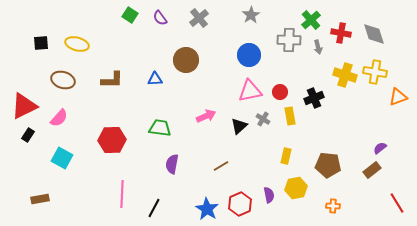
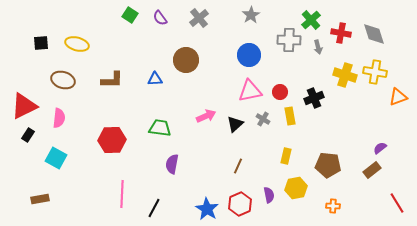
pink semicircle at (59, 118): rotated 36 degrees counterclockwise
black triangle at (239, 126): moved 4 px left, 2 px up
cyan square at (62, 158): moved 6 px left
brown line at (221, 166): moved 17 px right; rotated 35 degrees counterclockwise
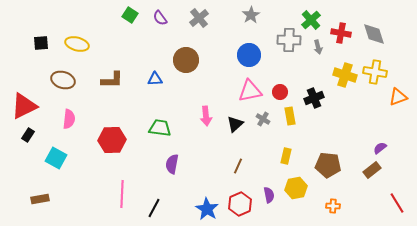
pink arrow at (206, 116): rotated 108 degrees clockwise
pink semicircle at (59, 118): moved 10 px right, 1 px down
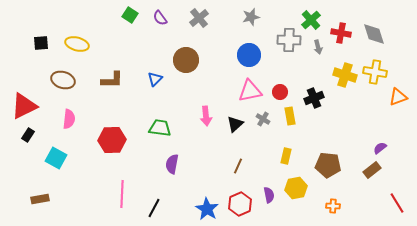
gray star at (251, 15): moved 2 px down; rotated 18 degrees clockwise
blue triangle at (155, 79): rotated 42 degrees counterclockwise
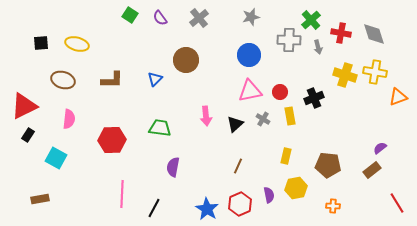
purple semicircle at (172, 164): moved 1 px right, 3 px down
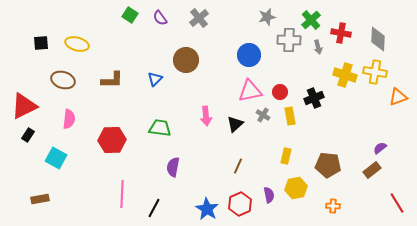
gray star at (251, 17): moved 16 px right
gray diamond at (374, 34): moved 4 px right, 5 px down; rotated 20 degrees clockwise
gray cross at (263, 119): moved 4 px up
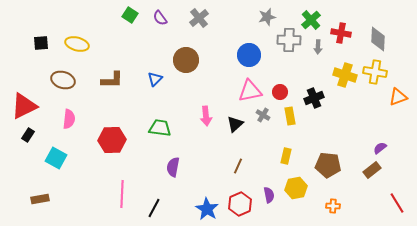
gray arrow at (318, 47): rotated 16 degrees clockwise
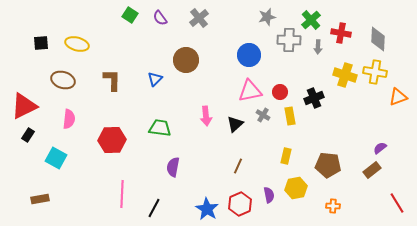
brown L-shape at (112, 80): rotated 90 degrees counterclockwise
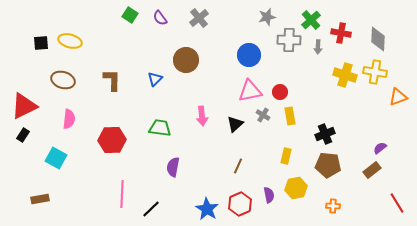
yellow ellipse at (77, 44): moved 7 px left, 3 px up
black cross at (314, 98): moved 11 px right, 36 px down
pink arrow at (206, 116): moved 4 px left
black rectangle at (28, 135): moved 5 px left
black line at (154, 208): moved 3 px left, 1 px down; rotated 18 degrees clockwise
